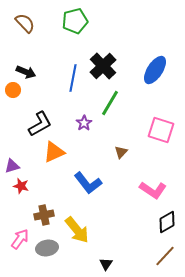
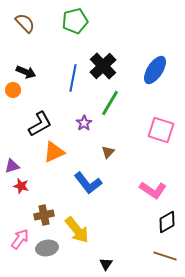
brown triangle: moved 13 px left
brown line: rotated 65 degrees clockwise
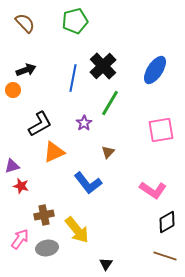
black arrow: moved 2 px up; rotated 42 degrees counterclockwise
pink square: rotated 28 degrees counterclockwise
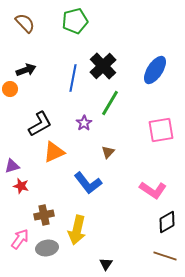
orange circle: moved 3 px left, 1 px up
yellow arrow: rotated 52 degrees clockwise
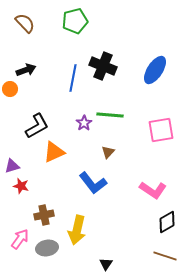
black cross: rotated 24 degrees counterclockwise
green line: moved 12 px down; rotated 64 degrees clockwise
black L-shape: moved 3 px left, 2 px down
blue L-shape: moved 5 px right
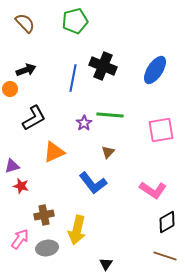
black L-shape: moved 3 px left, 8 px up
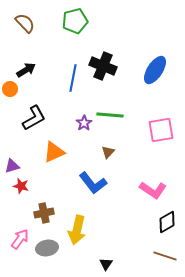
black arrow: rotated 12 degrees counterclockwise
brown cross: moved 2 px up
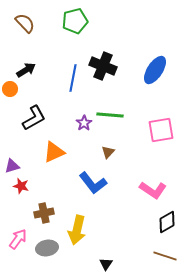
pink arrow: moved 2 px left
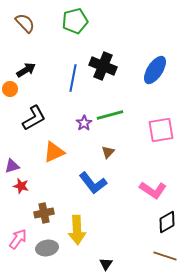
green line: rotated 20 degrees counterclockwise
yellow arrow: rotated 16 degrees counterclockwise
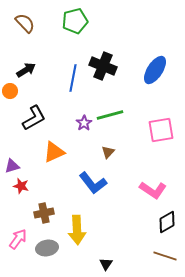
orange circle: moved 2 px down
